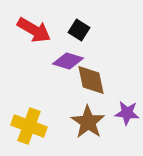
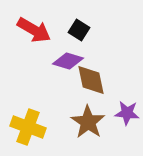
yellow cross: moved 1 px left, 1 px down
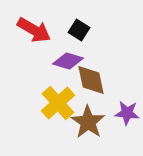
yellow cross: moved 30 px right, 24 px up; rotated 28 degrees clockwise
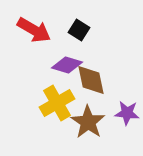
purple diamond: moved 1 px left, 4 px down
yellow cross: moved 1 px left; rotated 12 degrees clockwise
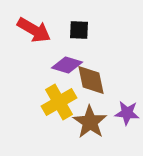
black square: rotated 30 degrees counterclockwise
yellow cross: moved 2 px right, 1 px up
brown star: moved 2 px right
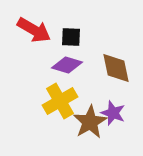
black square: moved 8 px left, 7 px down
brown diamond: moved 25 px right, 12 px up
yellow cross: moved 1 px right, 1 px up
purple star: moved 14 px left; rotated 15 degrees clockwise
brown star: rotated 8 degrees clockwise
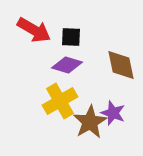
brown diamond: moved 5 px right, 3 px up
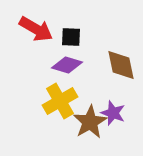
red arrow: moved 2 px right, 1 px up
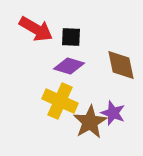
purple diamond: moved 2 px right, 1 px down
yellow cross: rotated 36 degrees counterclockwise
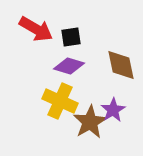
black square: rotated 10 degrees counterclockwise
purple star: moved 3 px up; rotated 20 degrees clockwise
